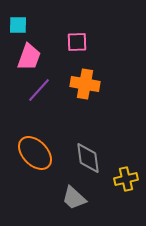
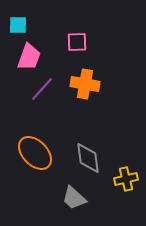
purple line: moved 3 px right, 1 px up
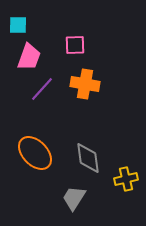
pink square: moved 2 px left, 3 px down
gray trapezoid: rotated 80 degrees clockwise
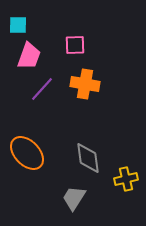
pink trapezoid: moved 1 px up
orange ellipse: moved 8 px left
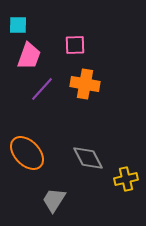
gray diamond: rotated 20 degrees counterclockwise
gray trapezoid: moved 20 px left, 2 px down
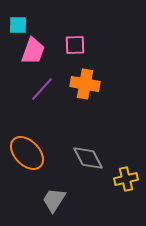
pink trapezoid: moved 4 px right, 5 px up
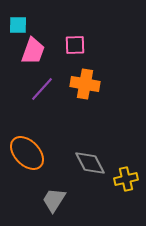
gray diamond: moved 2 px right, 5 px down
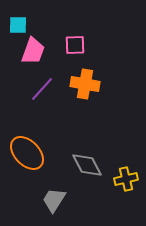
gray diamond: moved 3 px left, 2 px down
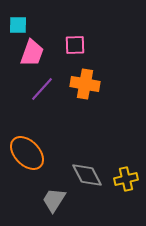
pink trapezoid: moved 1 px left, 2 px down
gray diamond: moved 10 px down
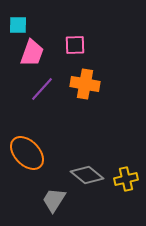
gray diamond: rotated 24 degrees counterclockwise
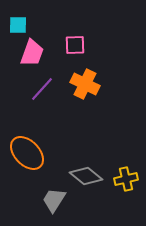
orange cross: rotated 16 degrees clockwise
gray diamond: moved 1 px left, 1 px down
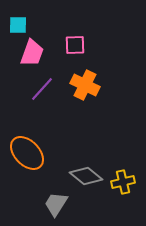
orange cross: moved 1 px down
yellow cross: moved 3 px left, 3 px down
gray trapezoid: moved 2 px right, 4 px down
